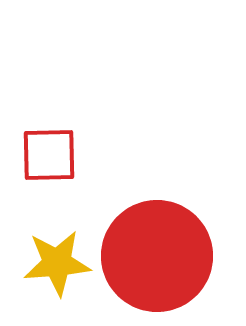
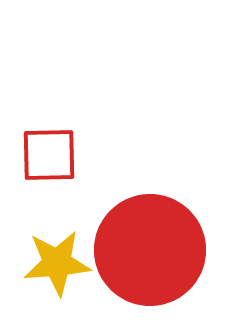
red circle: moved 7 px left, 6 px up
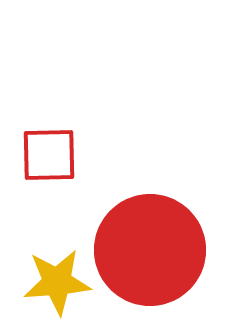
yellow star: moved 19 px down
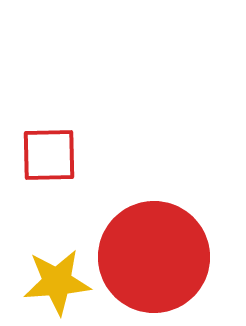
red circle: moved 4 px right, 7 px down
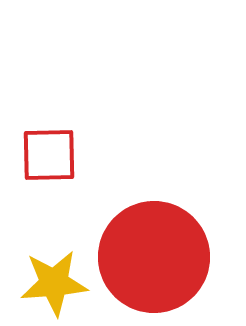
yellow star: moved 3 px left, 1 px down
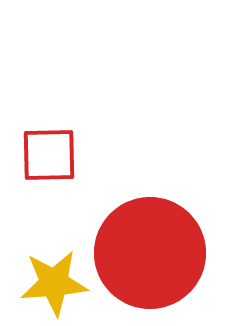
red circle: moved 4 px left, 4 px up
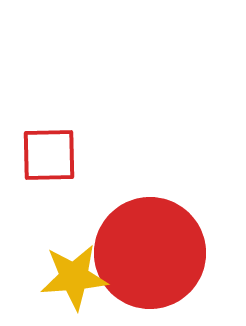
yellow star: moved 20 px right, 6 px up
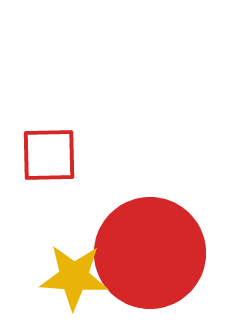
yellow star: rotated 8 degrees clockwise
